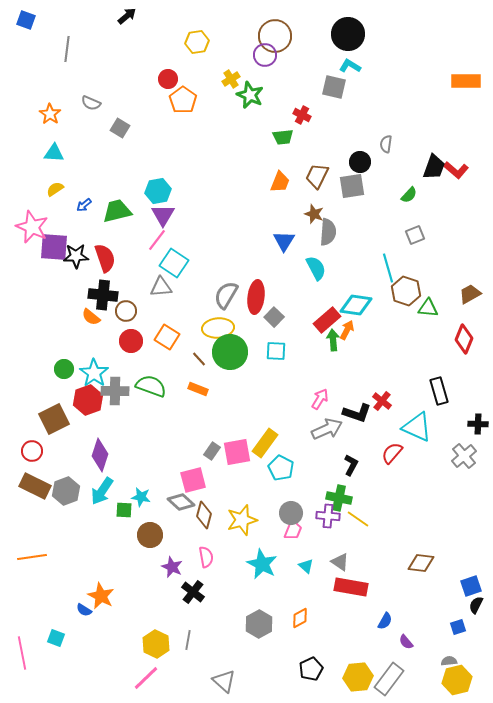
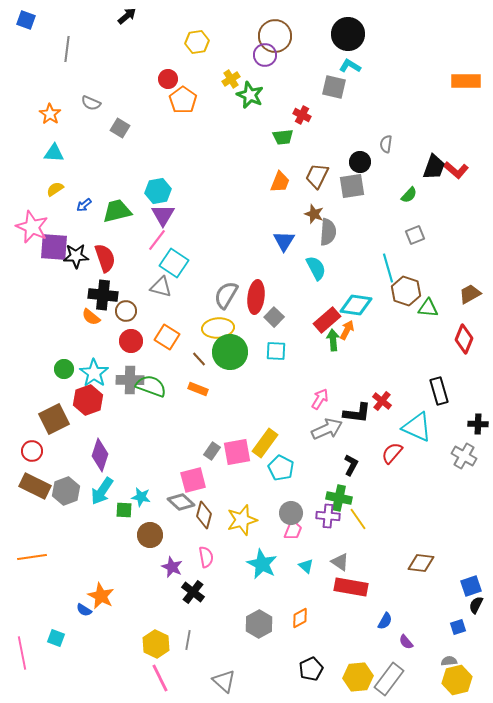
gray triangle at (161, 287): rotated 20 degrees clockwise
gray cross at (115, 391): moved 15 px right, 11 px up
black L-shape at (357, 413): rotated 12 degrees counterclockwise
gray cross at (464, 456): rotated 20 degrees counterclockwise
yellow line at (358, 519): rotated 20 degrees clockwise
pink line at (146, 678): moved 14 px right; rotated 72 degrees counterclockwise
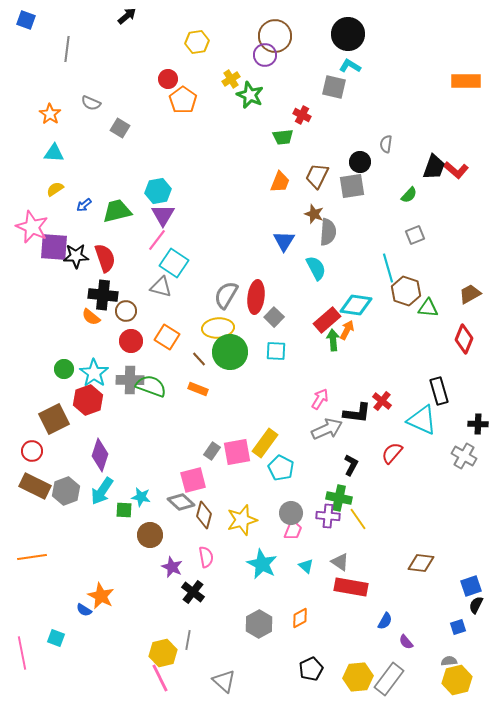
cyan triangle at (417, 427): moved 5 px right, 7 px up
yellow hexagon at (156, 644): moved 7 px right, 9 px down; rotated 20 degrees clockwise
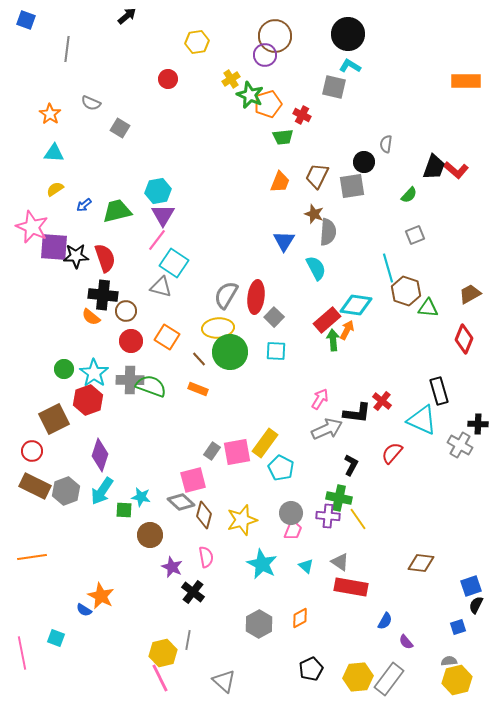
orange pentagon at (183, 100): moved 85 px right, 4 px down; rotated 20 degrees clockwise
black circle at (360, 162): moved 4 px right
gray cross at (464, 456): moved 4 px left, 11 px up
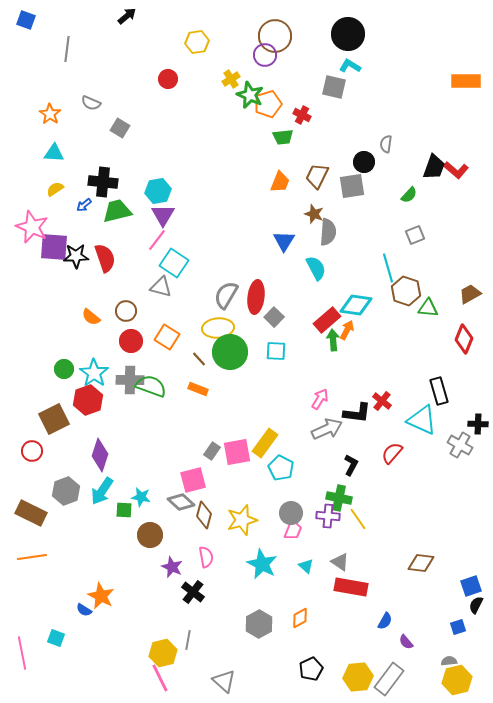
black cross at (103, 295): moved 113 px up
brown rectangle at (35, 486): moved 4 px left, 27 px down
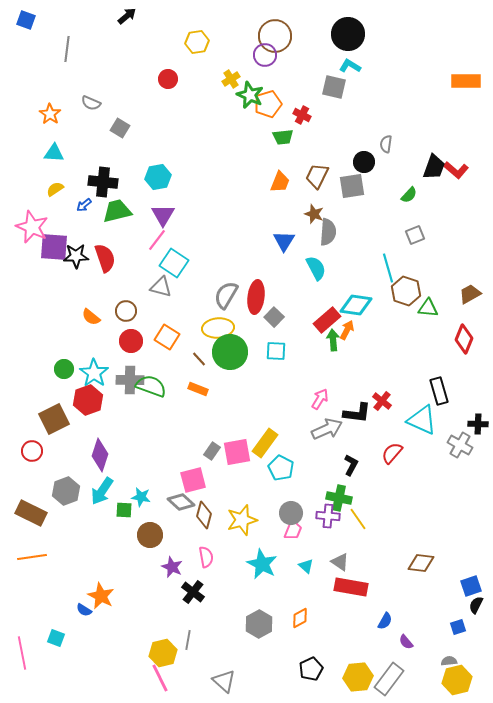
cyan hexagon at (158, 191): moved 14 px up
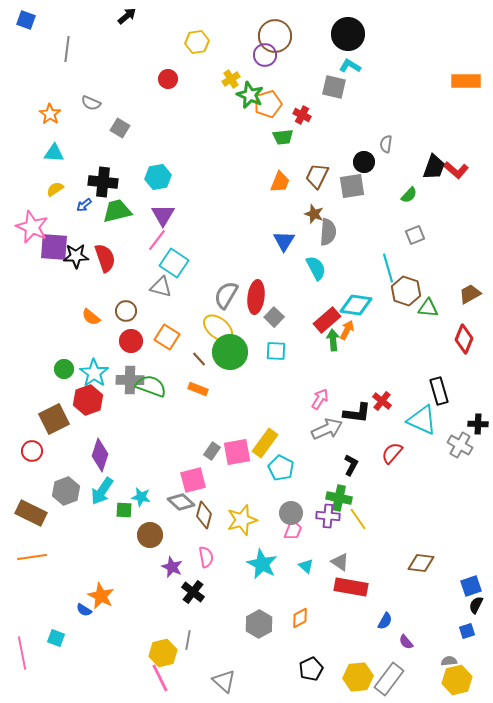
yellow ellipse at (218, 328): rotated 44 degrees clockwise
blue square at (458, 627): moved 9 px right, 4 px down
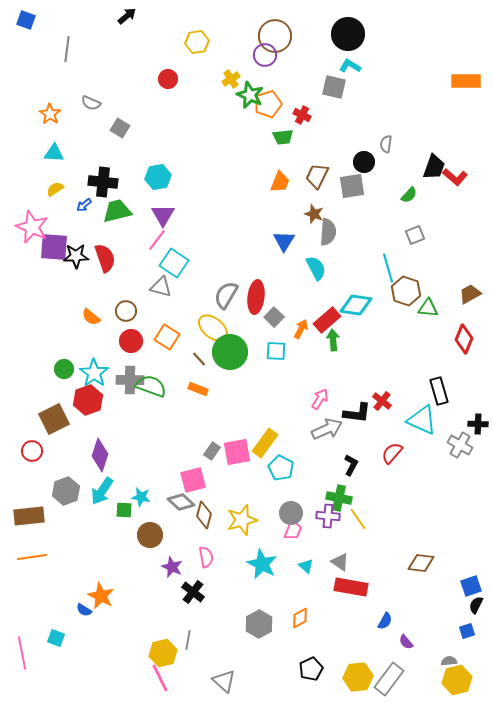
red L-shape at (456, 170): moved 1 px left, 7 px down
yellow ellipse at (218, 328): moved 5 px left
orange arrow at (347, 330): moved 46 px left, 1 px up
brown rectangle at (31, 513): moved 2 px left, 3 px down; rotated 32 degrees counterclockwise
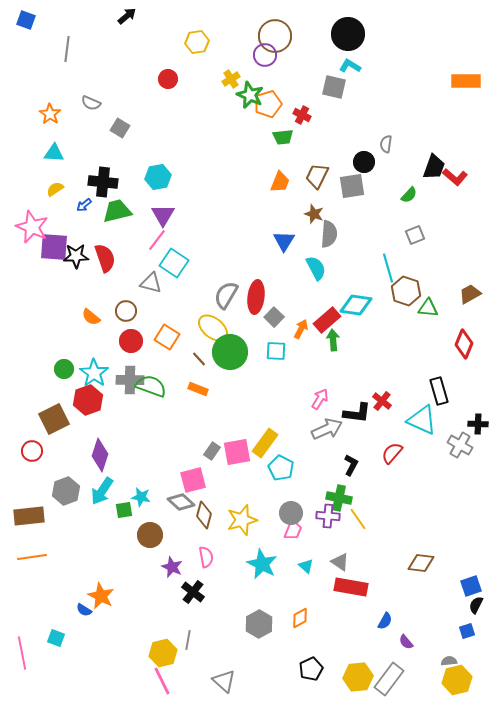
gray semicircle at (328, 232): moved 1 px right, 2 px down
gray triangle at (161, 287): moved 10 px left, 4 px up
red diamond at (464, 339): moved 5 px down
green square at (124, 510): rotated 12 degrees counterclockwise
pink line at (160, 678): moved 2 px right, 3 px down
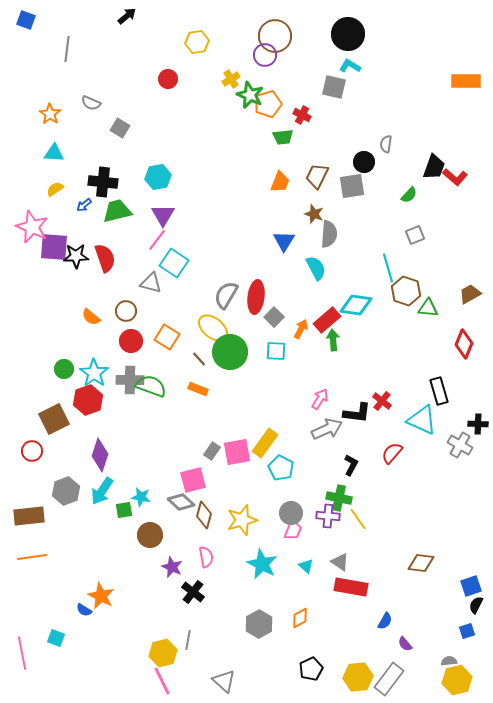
purple semicircle at (406, 642): moved 1 px left, 2 px down
